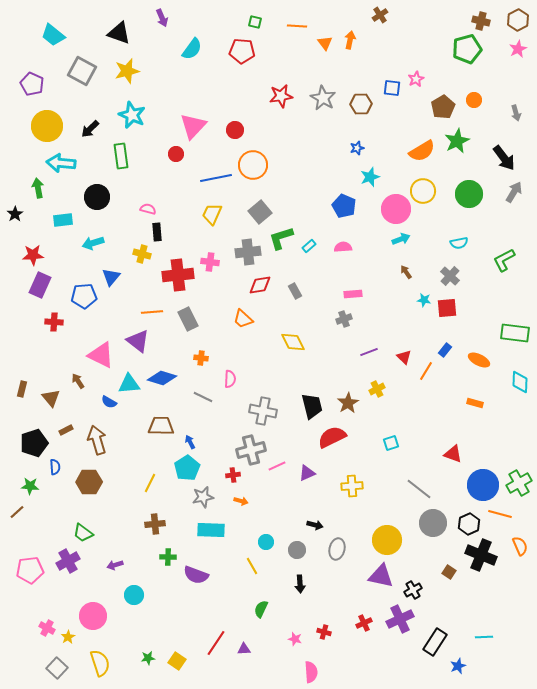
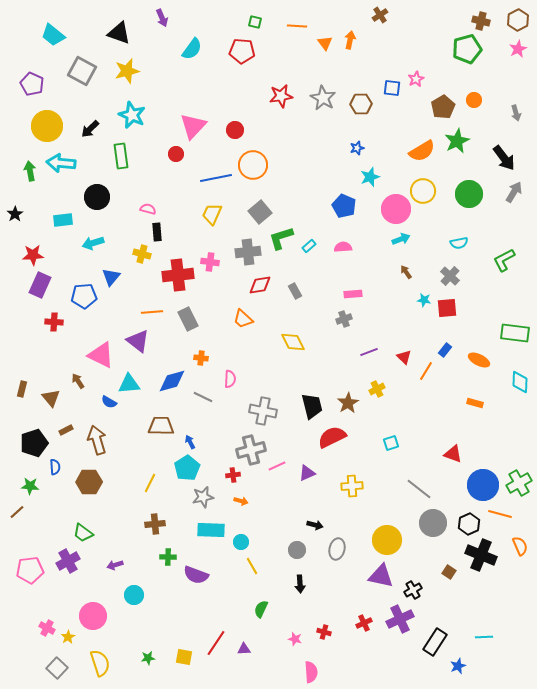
green arrow at (38, 188): moved 8 px left, 17 px up
blue diamond at (162, 378): moved 10 px right, 3 px down; rotated 32 degrees counterclockwise
cyan circle at (266, 542): moved 25 px left
yellow square at (177, 661): moved 7 px right, 4 px up; rotated 24 degrees counterclockwise
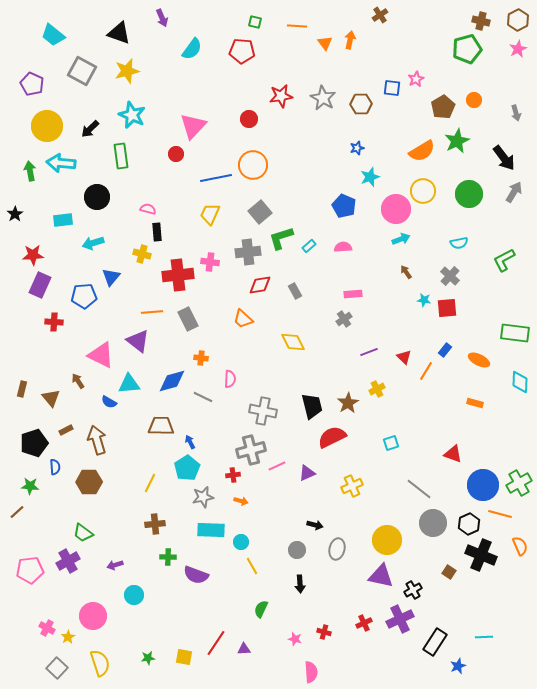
red circle at (235, 130): moved 14 px right, 11 px up
yellow trapezoid at (212, 214): moved 2 px left
gray cross at (344, 319): rotated 14 degrees counterclockwise
yellow cross at (352, 486): rotated 20 degrees counterclockwise
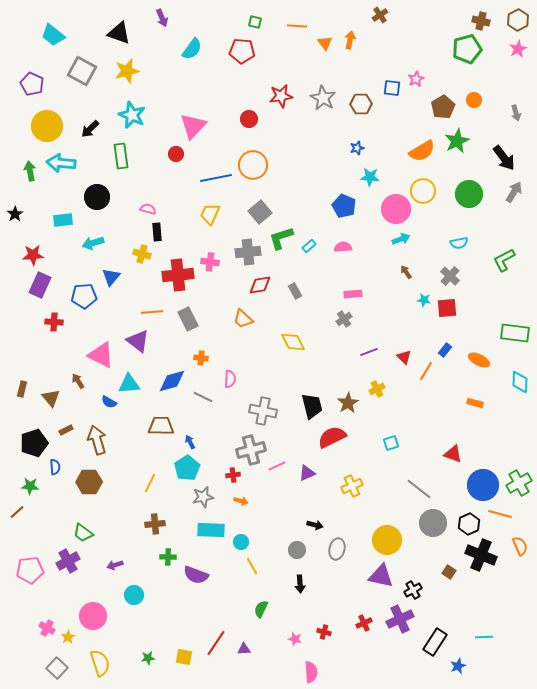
cyan star at (370, 177): rotated 24 degrees clockwise
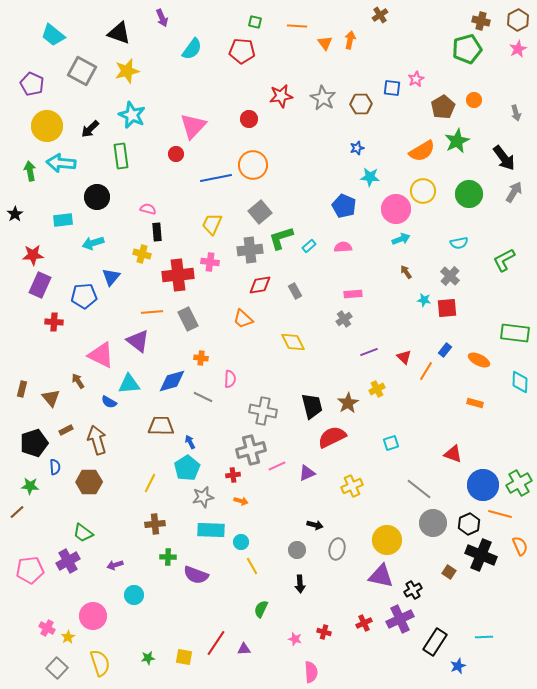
yellow trapezoid at (210, 214): moved 2 px right, 10 px down
gray cross at (248, 252): moved 2 px right, 2 px up
